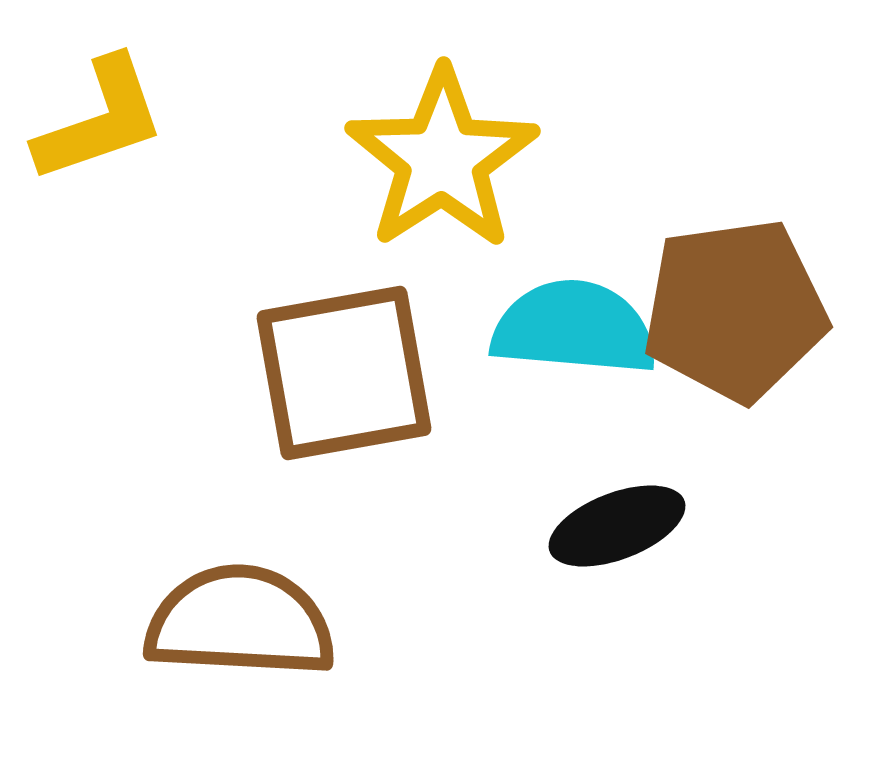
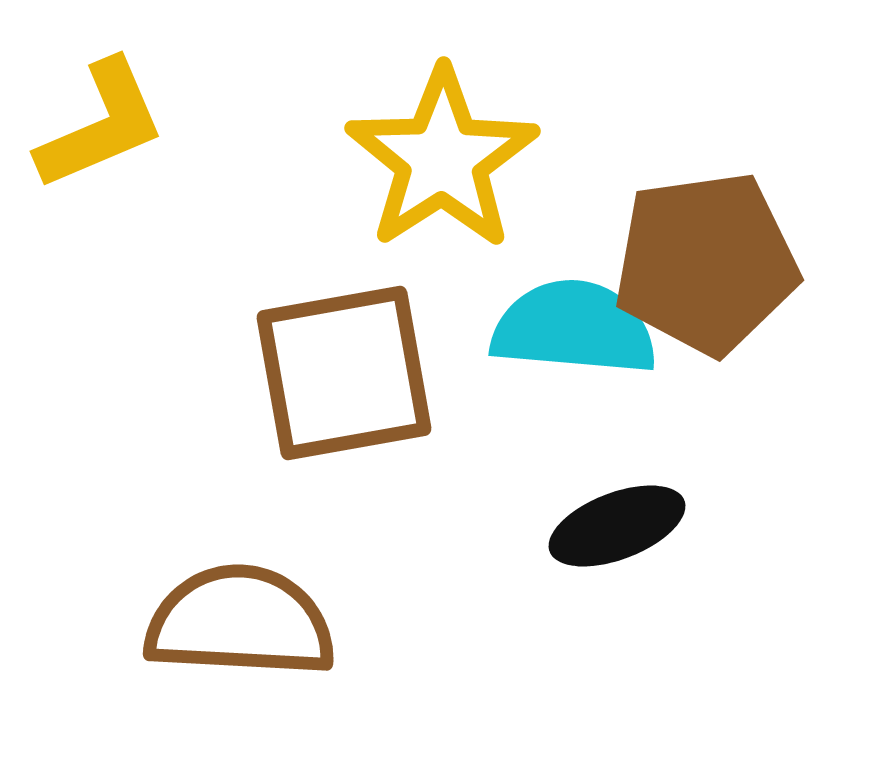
yellow L-shape: moved 1 px right, 5 px down; rotated 4 degrees counterclockwise
brown pentagon: moved 29 px left, 47 px up
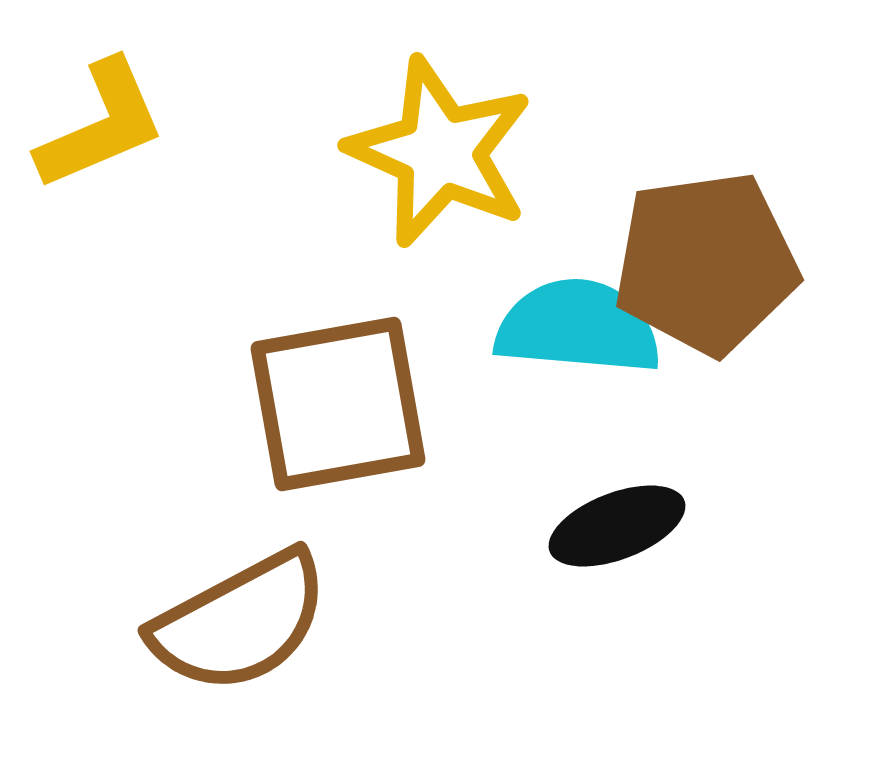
yellow star: moved 2 px left, 7 px up; rotated 15 degrees counterclockwise
cyan semicircle: moved 4 px right, 1 px up
brown square: moved 6 px left, 31 px down
brown semicircle: rotated 149 degrees clockwise
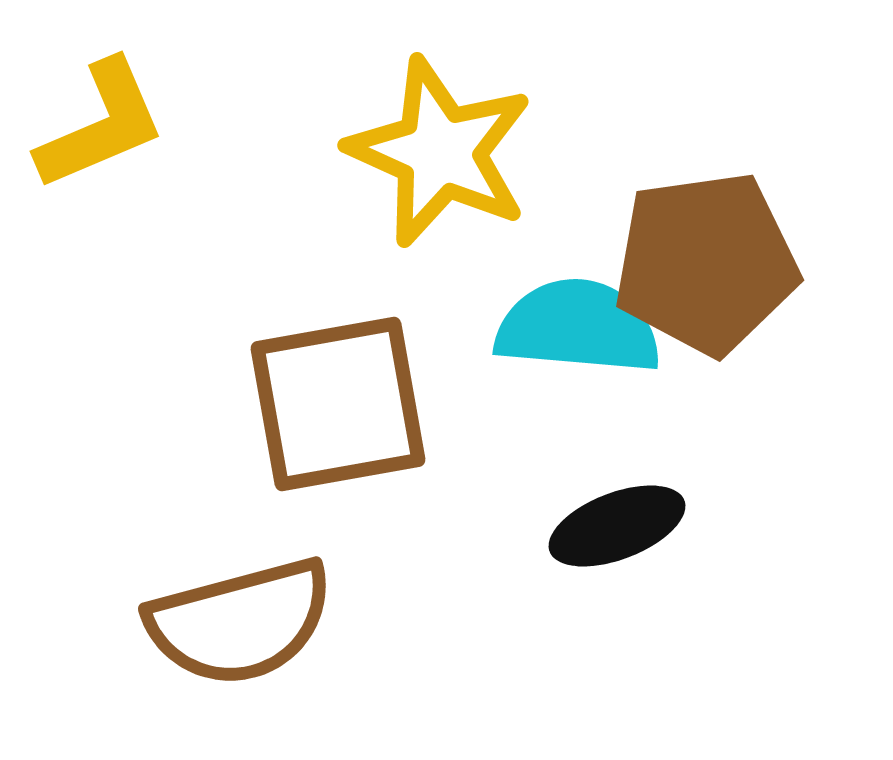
brown semicircle: rotated 13 degrees clockwise
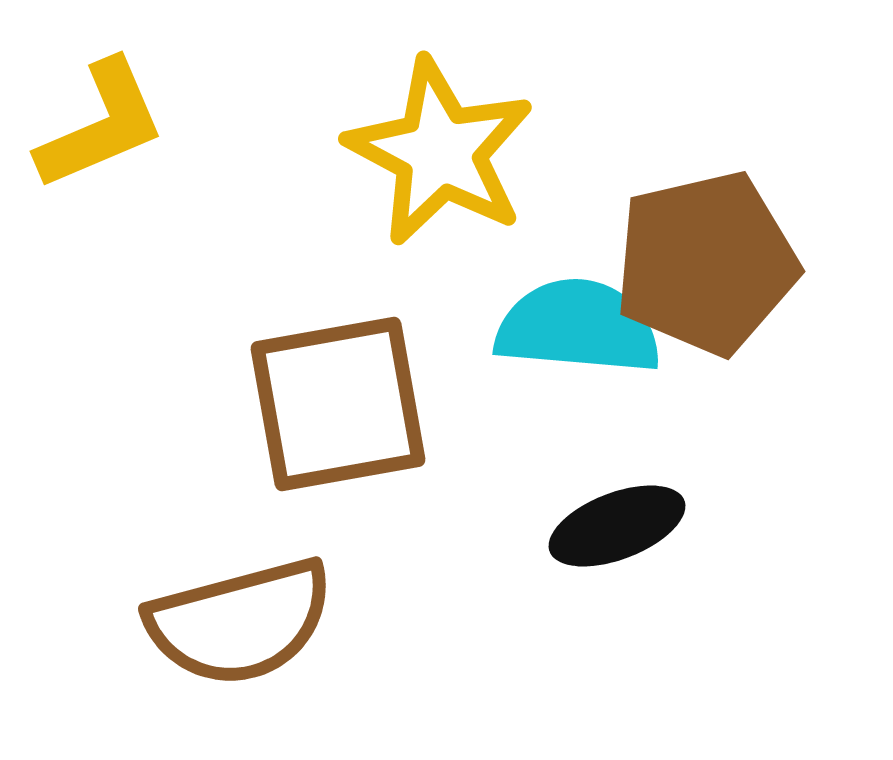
yellow star: rotated 4 degrees clockwise
brown pentagon: rotated 5 degrees counterclockwise
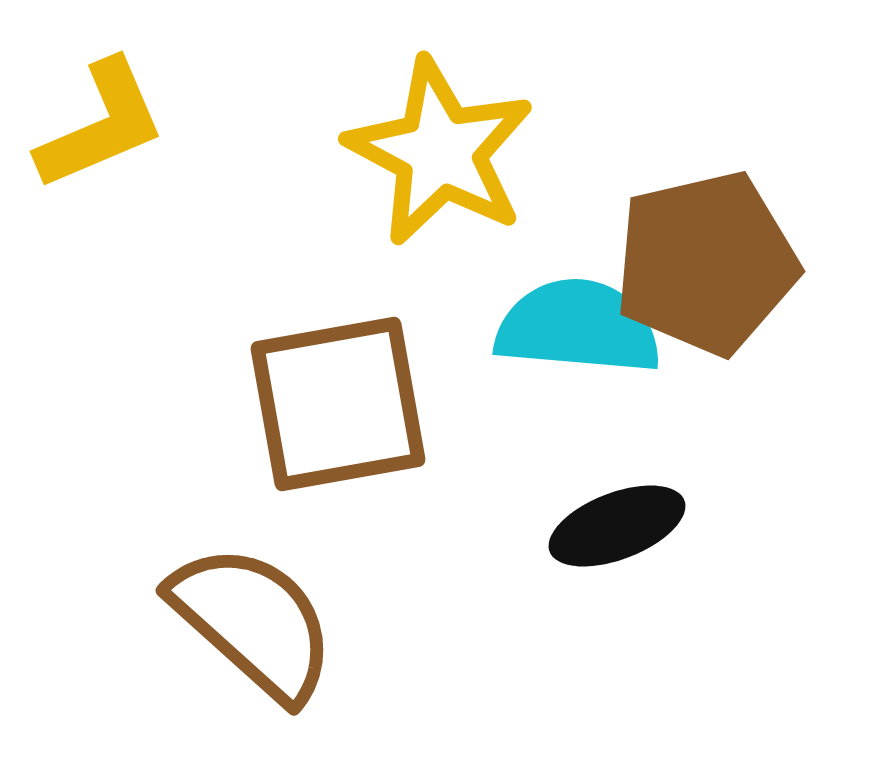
brown semicircle: moved 13 px right; rotated 123 degrees counterclockwise
